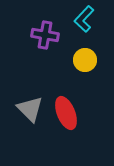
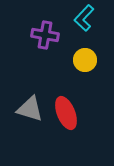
cyan L-shape: moved 1 px up
gray triangle: rotated 28 degrees counterclockwise
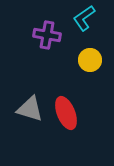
cyan L-shape: rotated 12 degrees clockwise
purple cross: moved 2 px right
yellow circle: moved 5 px right
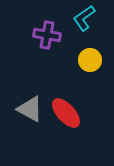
gray triangle: rotated 12 degrees clockwise
red ellipse: rotated 20 degrees counterclockwise
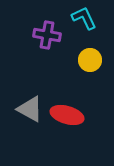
cyan L-shape: rotated 100 degrees clockwise
red ellipse: moved 1 px right, 2 px down; rotated 32 degrees counterclockwise
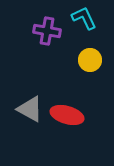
purple cross: moved 4 px up
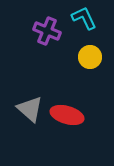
purple cross: rotated 12 degrees clockwise
yellow circle: moved 3 px up
gray triangle: rotated 12 degrees clockwise
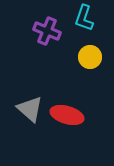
cyan L-shape: rotated 136 degrees counterclockwise
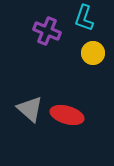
yellow circle: moved 3 px right, 4 px up
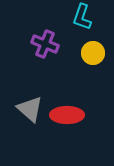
cyan L-shape: moved 2 px left, 1 px up
purple cross: moved 2 px left, 13 px down
red ellipse: rotated 16 degrees counterclockwise
